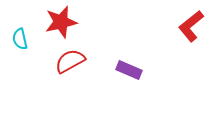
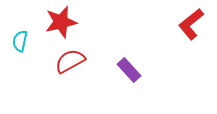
red L-shape: moved 2 px up
cyan semicircle: moved 2 px down; rotated 25 degrees clockwise
purple rectangle: rotated 25 degrees clockwise
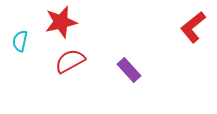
red L-shape: moved 2 px right, 3 px down
